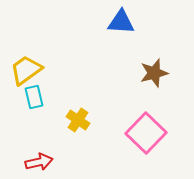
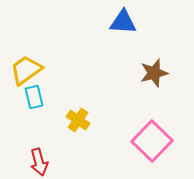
blue triangle: moved 2 px right
pink square: moved 6 px right, 8 px down
red arrow: rotated 88 degrees clockwise
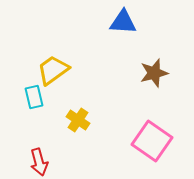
yellow trapezoid: moved 27 px right
pink square: rotated 9 degrees counterclockwise
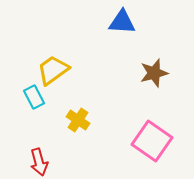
blue triangle: moved 1 px left
cyan rectangle: rotated 15 degrees counterclockwise
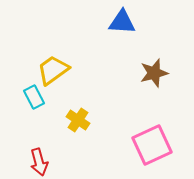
pink square: moved 4 px down; rotated 30 degrees clockwise
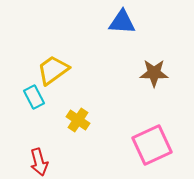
brown star: rotated 16 degrees clockwise
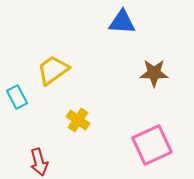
cyan rectangle: moved 17 px left
